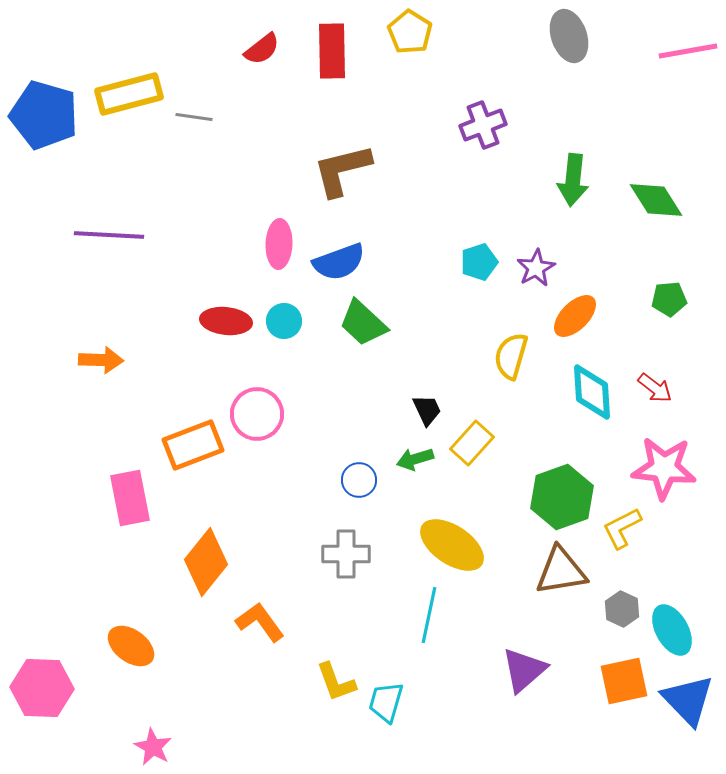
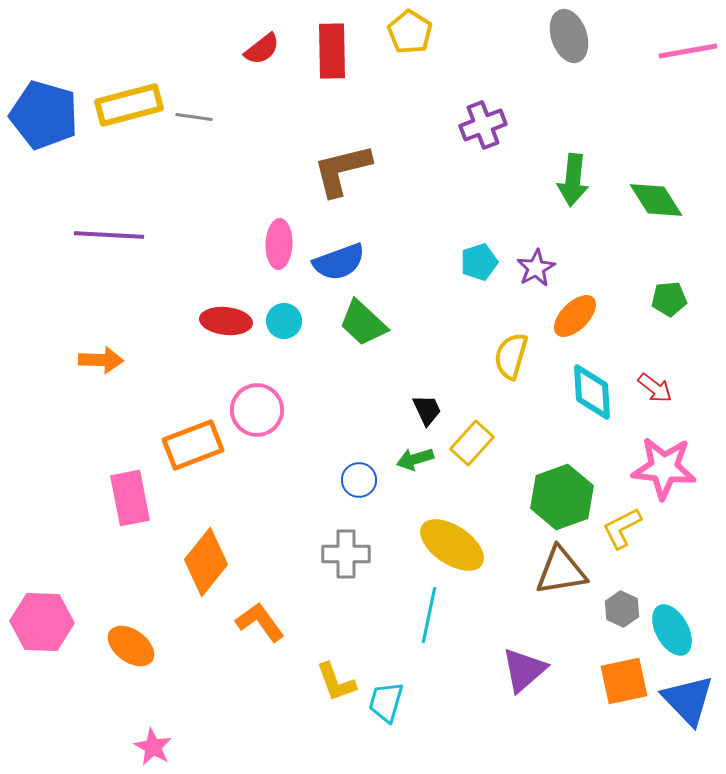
yellow rectangle at (129, 94): moved 11 px down
pink circle at (257, 414): moved 4 px up
pink hexagon at (42, 688): moved 66 px up
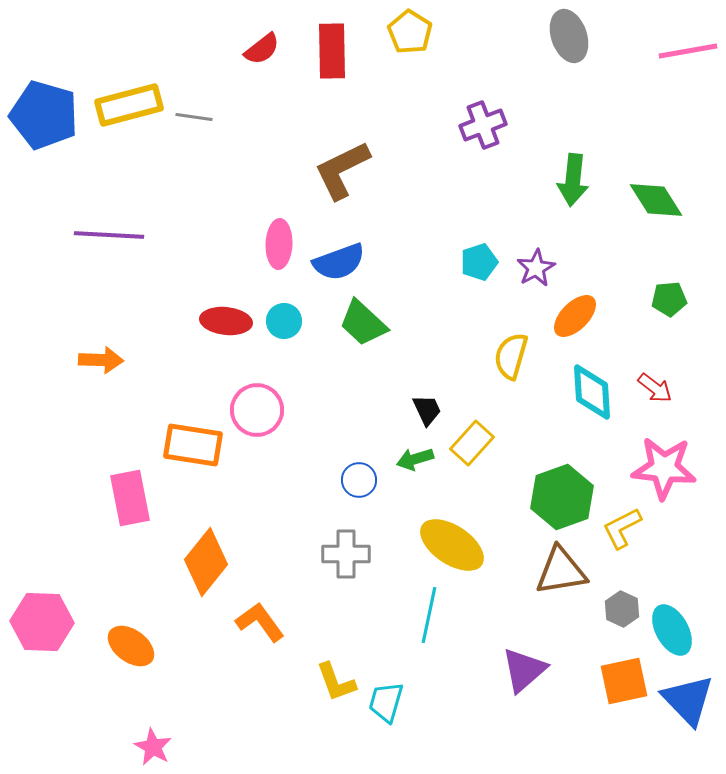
brown L-shape at (342, 170): rotated 12 degrees counterclockwise
orange rectangle at (193, 445): rotated 30 degrees clockwise
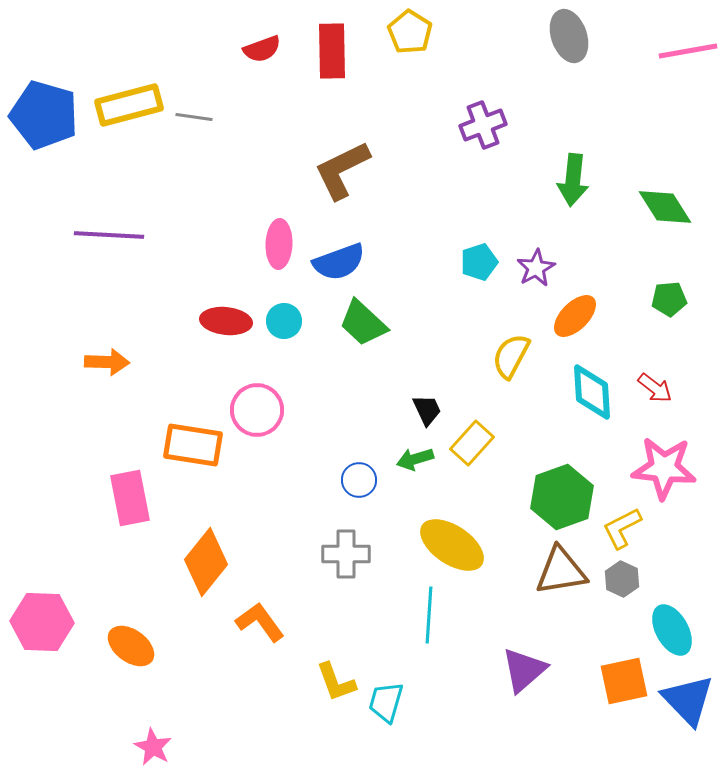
red semicircle at (262, 49): rotated 18 degrees clockwise
green diamond at (656, 200): moved 9 px right, 7 px down
yellow semicircle at (511, 356): rotated 12 degrees clockwise
orange arrow at (101, 360): moved 6 px right, 2 px down
gray hexagon at (622, 609): moved 30 px up
cyan line at (429, 615): rotated 8 degrees counterclockwise
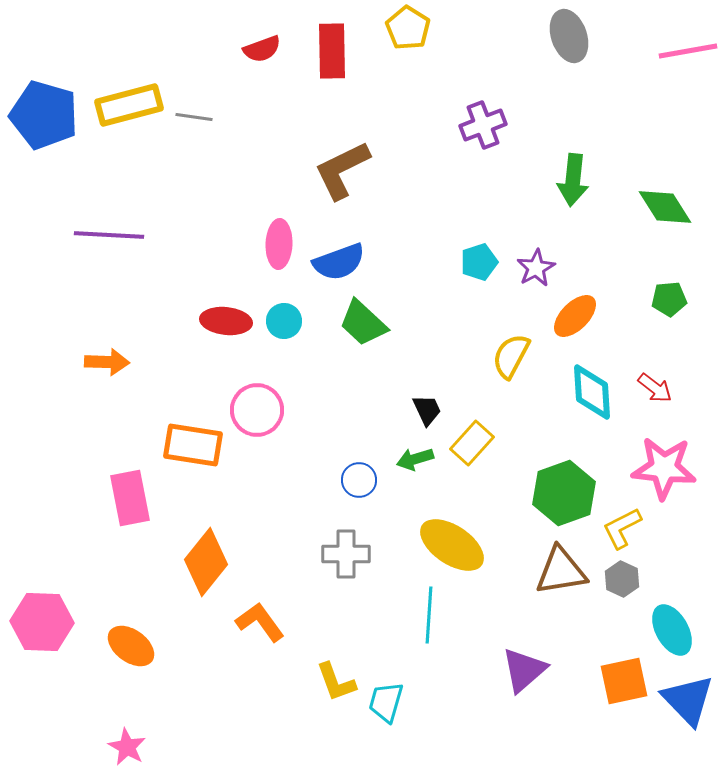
yellow pentagon at (410, 32): moved 2 px left, 4 px up
green hexagon at (562, 497): moved 2 px right, 4 px up
pink star at (153, 747): moved 26 px left
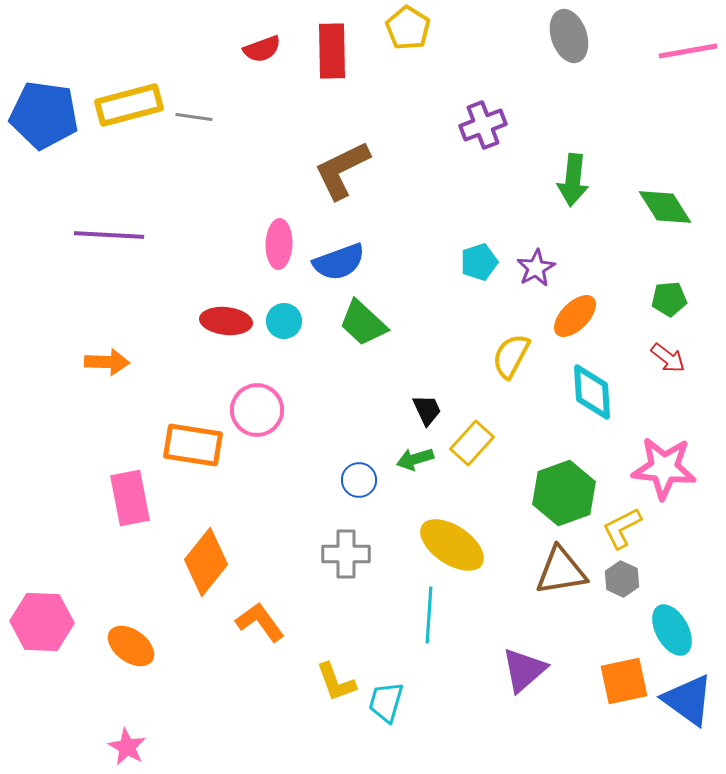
blue pentagon at (44, 115): rotated 8 degrees counterclockwise
red arrow at (655, 388): moved 13 px right, 30 px up
blue triangle at (688, 700): rotated 10 degrees counterclockwise
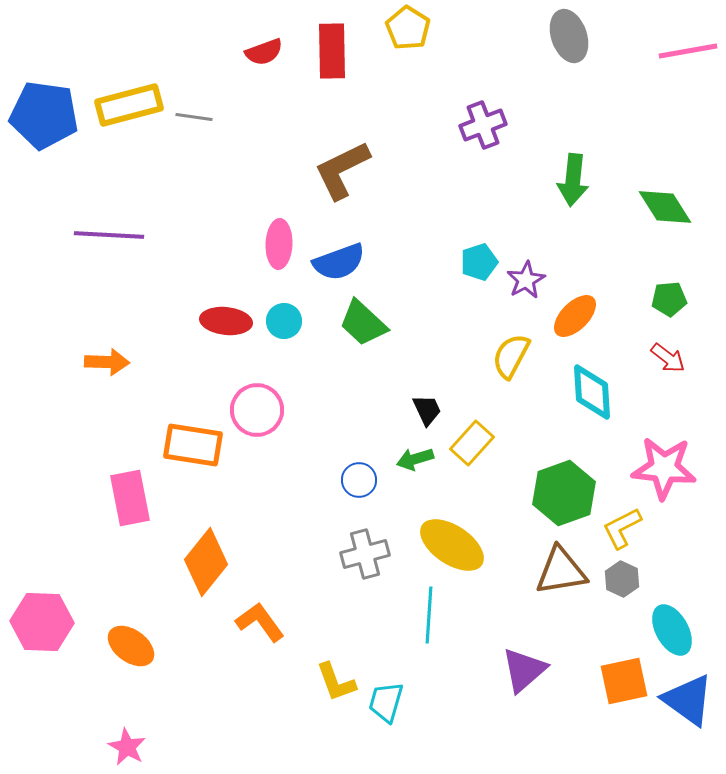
red semicircle at (262, 49): moved 2 px right, 3 px down
purple star at (536, 268): moved 10 px left, 12 px down
gray cross at (346, 554): moved 19 px right; rotated 15 degrees counterclockwise
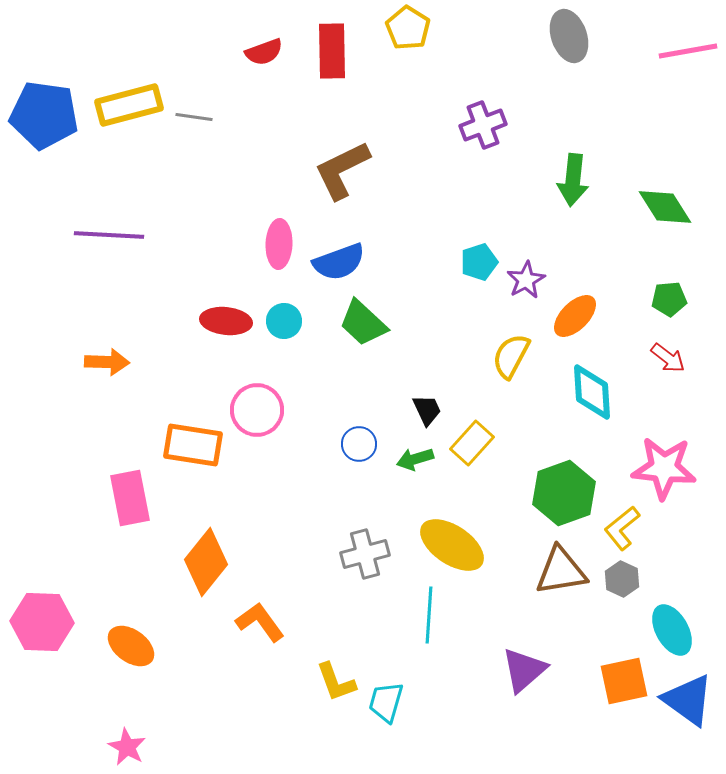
blue circle at (359, 480): moved 36 px up
yellow L-shape at (622, 528): rotated 12 degrees counterclockwise
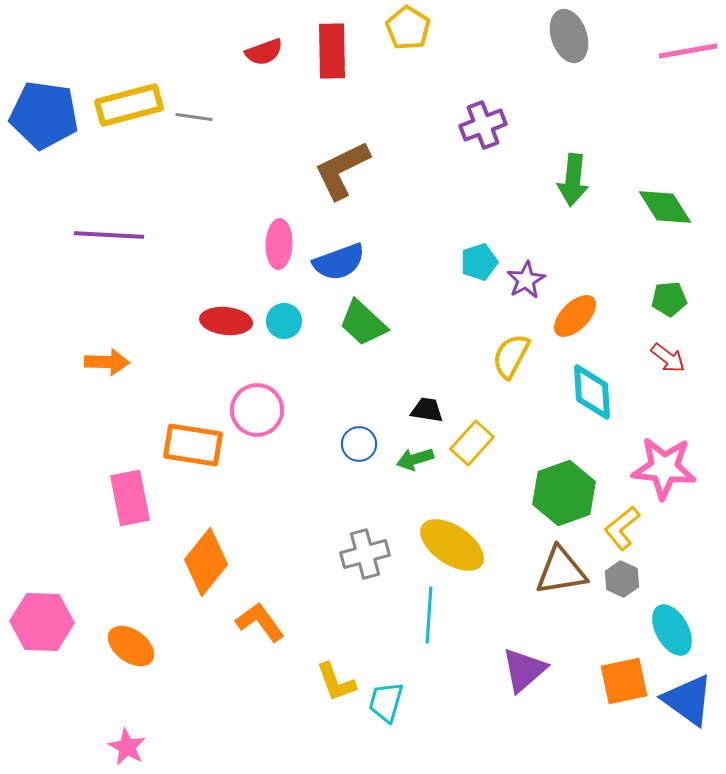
black trapezoid at (427, 410): rotated 56 degrees counterclockwise
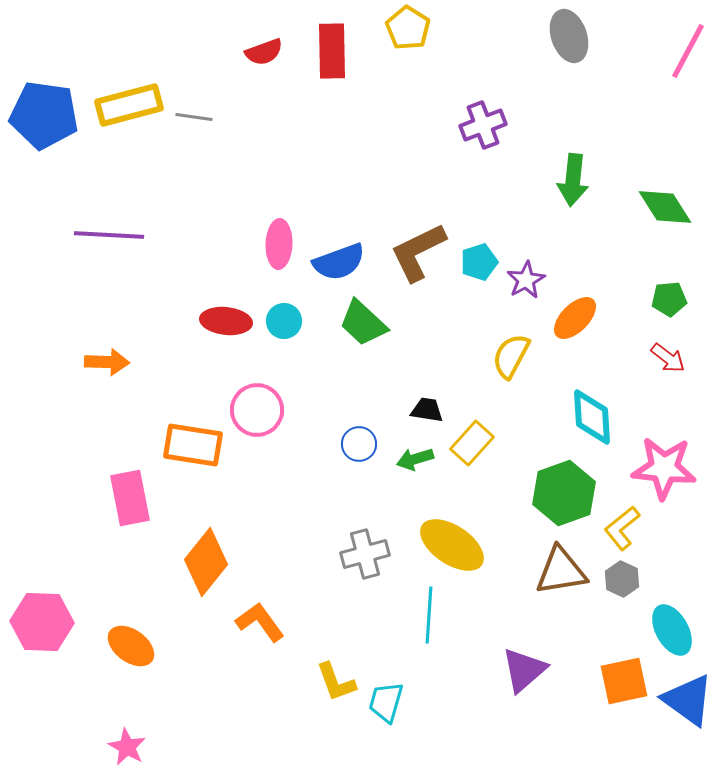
pink line at (688, 51): rotated 52 degrees counterclockwise
brown L-shape at (342, 170): moved 76 px right, 82 px down
orange ellipse at (575, 316): moved 2 px down
cyan diamond at (592, 392): moved 25 px down
